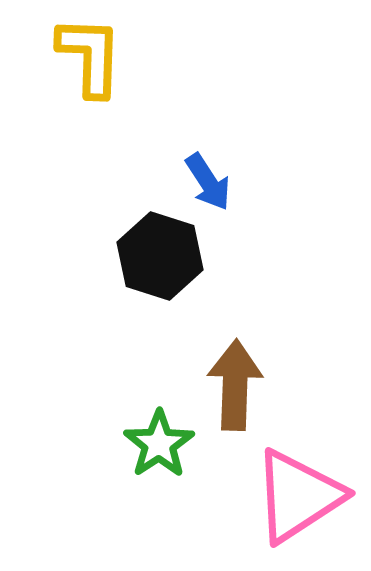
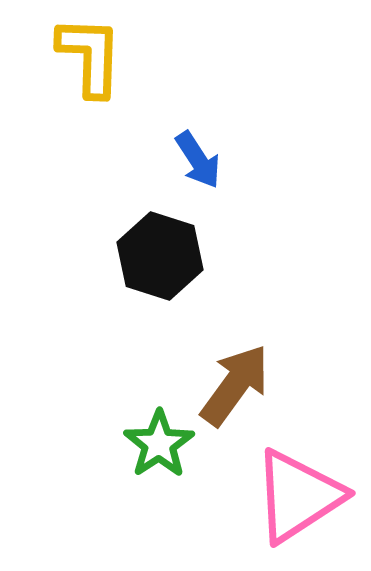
blue arrow: moved 10 px left, 22 px up
brown arrow: rotated 34 degrees clockwise
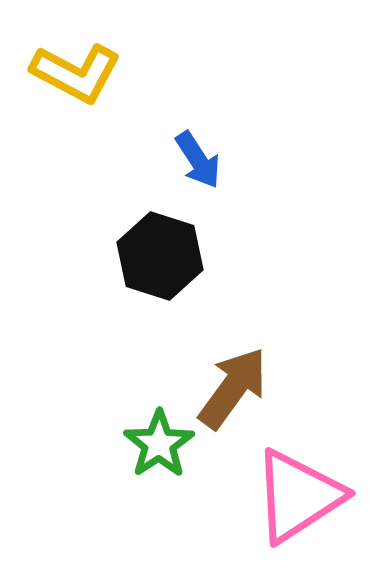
yellow L-shape: moved 14 px left, 17 px down; rotated 116 degrees clockwise
brown arrow: moved 2 px left, 3 px down
